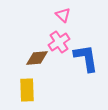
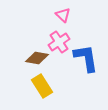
brown diamond: rotated 15 degrees clockwise
yellow rectangle: moved 15 px right, 4 px up; rotated 30 degrees counterclockwise
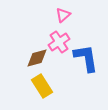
pink triangle: rotated 35 degrees clockwise
brown diamond: rotated 25 degrees counterclockwise
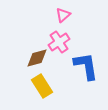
blue L-shape: moved 8 px down
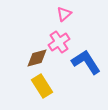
pink triangle: moved 1 px right, 1 px up
blue L-shape: moved 4 px up; rotated 24 degrees counterclockwise
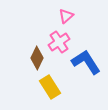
pink triangle: moved 2 px right, 2 px down
brown diamond: rotated 50 degrees counterclockwise
yellow rectangle: moved 8 px right, 1 px down
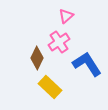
blue L-shape: moved 1 px right, 2 px down
yellow rectangle: rotated 15 degrees counterclockwise
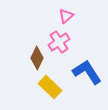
blue L-shape: moved 8 px down
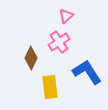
brown diamond: moved 6 px left
yellow rectangle: rotated 40 degrees clockwise
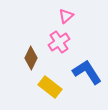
yellow rectangle: rotated 45 degrees counterclockwise
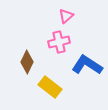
pink cross: rotated 20 degrees clockwise
brown diamond: moved 4 px left, 4 px down
blue L-shape: moved 7 px up; rotated 24 degrees counterclockwise
